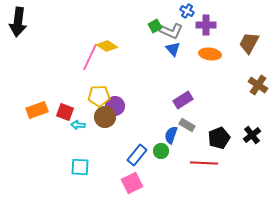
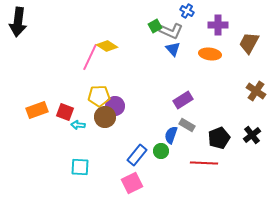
purple cross: moved 12 px right
brown cross: moved 2 px left, 6 px down
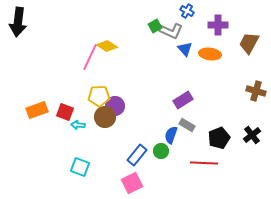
blue triangle: moved 12 px right
brown cross: rotated 18 degrees counterclockwise
cyan square: rotated 18 degrees clockwise
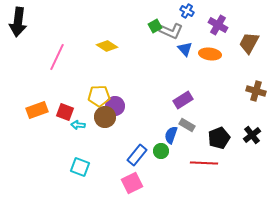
purple cross: rotated 30 degrees clockwise
pink line: moved 33 px left
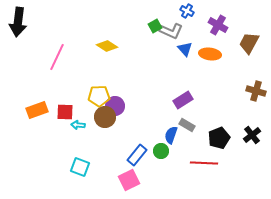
red square: rotated 18 degrees counterclockwise
pink square: moved 3 px left, 3 px up
